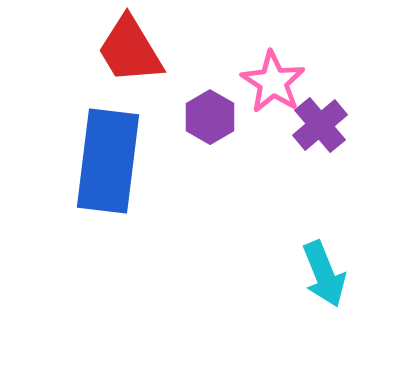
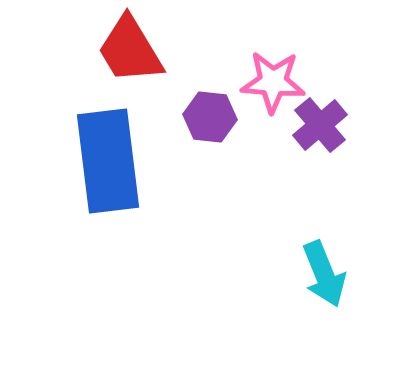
pink star: rotated 28 degrees counterclockwise
purple hexagon: rotated 24 degrees counterclockwise
blue rectangle: rotated 14 degrees counterclockwise
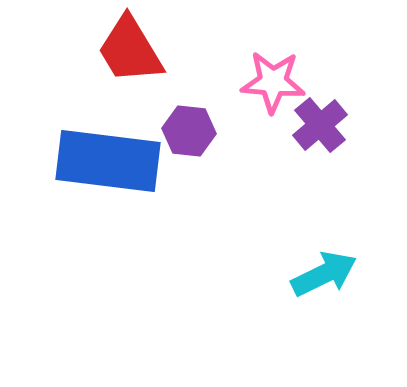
purple hexagon: moved 21 px left, 14 px down
blue rectangle: rotated 76 degrees counterclockwise
cyan arrow: rotated 94 degrees counterclockwise
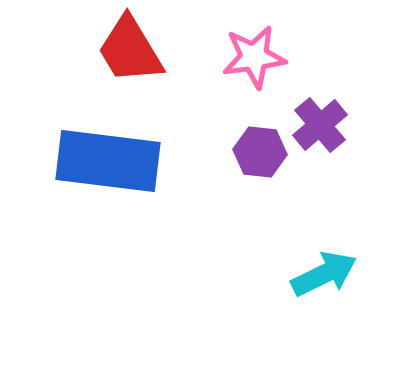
pink star: moved 19 px left, 25 px up; rotated 12 degrees counterclockwise
purple hexagon: moved 71 px right, 21 px down
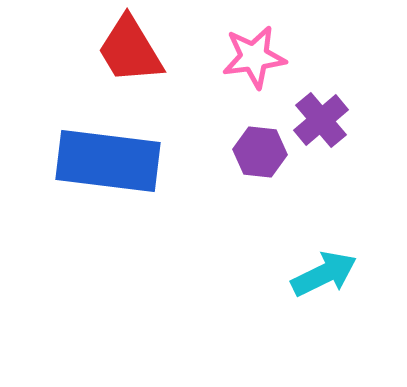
purple cross: moved 1 px right, 5 px up
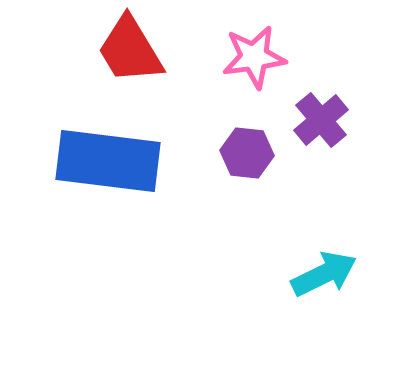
purple hexagon: moved 13 px left, 1 px down
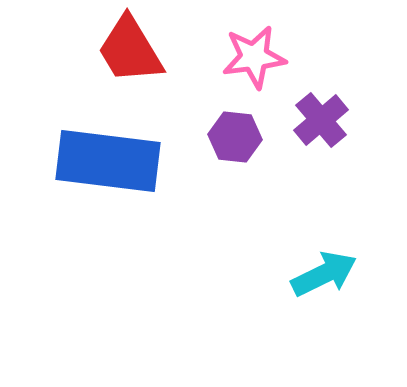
purple hexagon: moved 12 px left, 16 px up
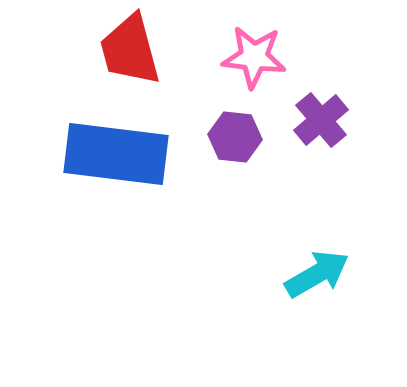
red trapezoid: rotated 16 degrees clockwise
pink star: rotated 14 degrees clockwise
blue rectangle: moved 8 px right, 7 px up
cyan arrow: moved 7 px left; rotated 4 degrees counterclockwise
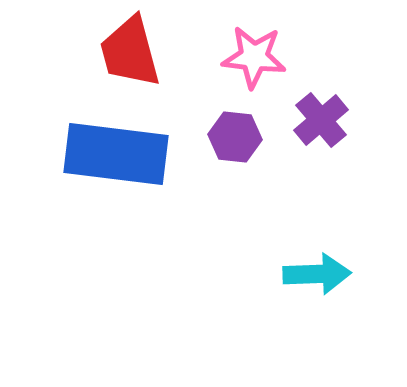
red trapezoid: moved 2 px down
cyan arrow: rotated 28 degrees clockwise
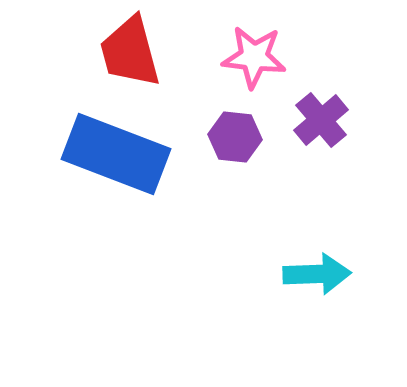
blue rectangle: rotated 14 degrees clockwise
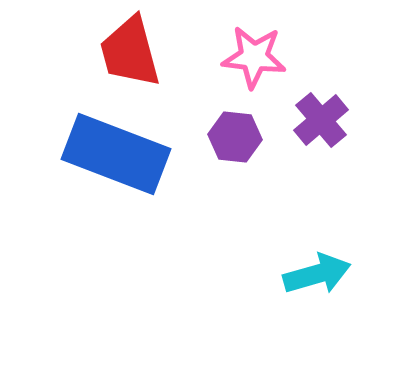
cyan arrow: rotated 14 degrees counterclockwise
